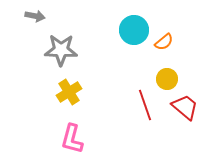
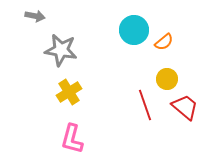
gray star: rotated 8 degrees clockwise
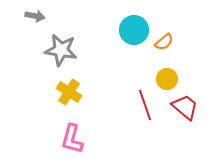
yellow cross: rotated 25 degrees counterclockwise
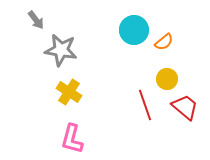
gray arrow: moved 1 px right, 4 px down; rotated 42 degrees clockwise
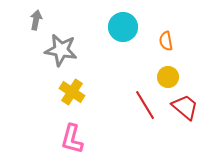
gray arrow: rotated 132 degrees counterclockwise
cyan circle: moved 11 px left, 3 px up
orange semicircle: moved 2 px right, 1 px up; rotated 120 degrees clockwise
yellow circle: moved 1 px right, 2 px up
yellow cross: moved 3 px right
red line: rotated 12 degrees counterclockwise
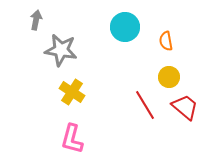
cyan circle: moved 2 px right
yellow circle: moved 1 px right
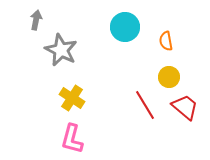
gray star: rotated 16 degrees clockwise
yellow cross: moved 6 px down
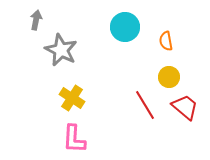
pink L-shape: moved 2 px right; rotated 12 degrees counterclockwise
